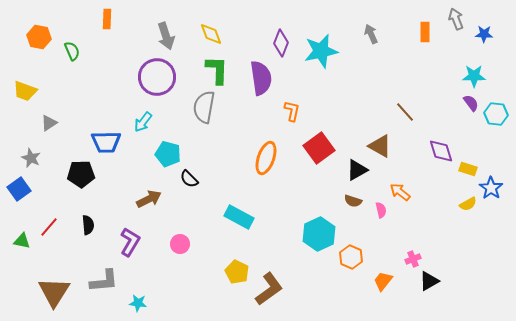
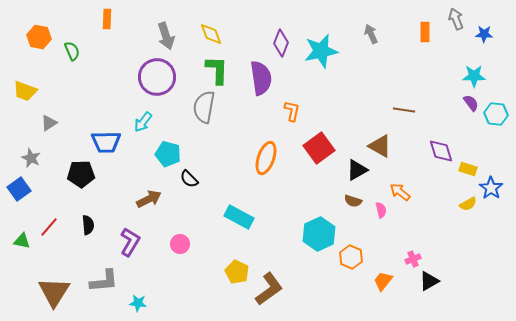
brown line at (405, 112): moved 1 px left, 2 px up; rotated 40 degrees counterclockwise
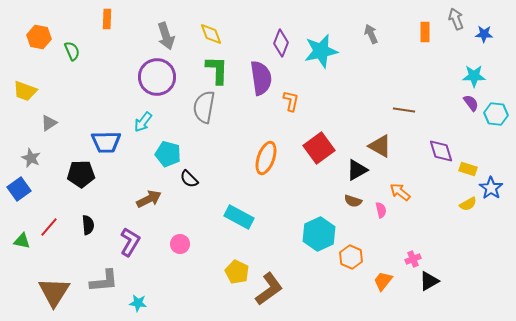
orange L-shape at (292, 111): moved 1 px left, 10 px up
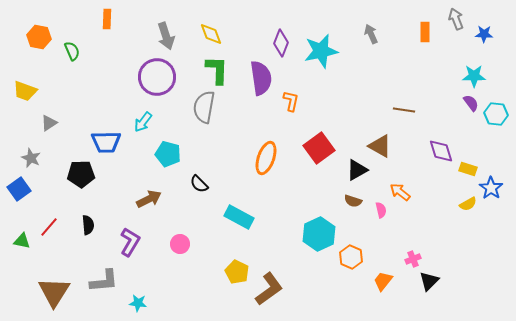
black semicircle at (189, 179): moved 10 px right, 5 px down
black triangle at (429, 281): rotated 15 degrees counterclockwise
